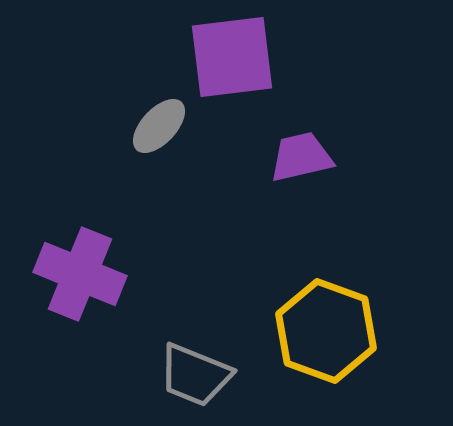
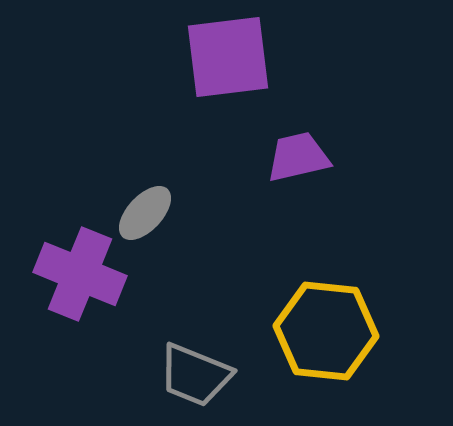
purple square: moved 4 px left
gray ellipse: moved 14 px left, 87 px down
purple trapezoid: moved 3 px left
yellow hexagon: rotated 14 degrees counterclockwise
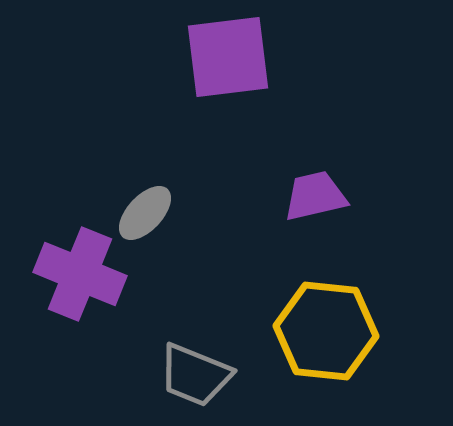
purple trapezoid: moved 17 px right, 39 px down
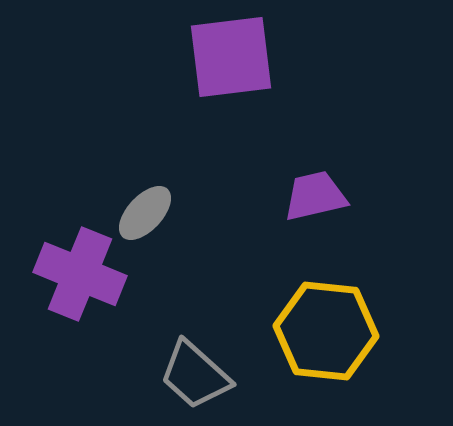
purple square: moved 3 px right
gray trapezoid: rotated 20 degrees clockwise
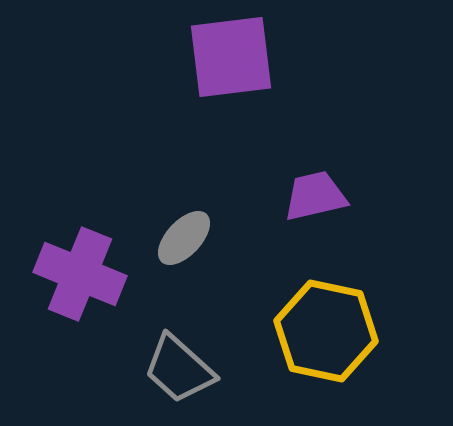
gray ellipse: moved 39 px right, 25 px down
yellow hexagon: rotated 6 degrees clockwise
gray trapezoid: moved 16 px left, 6 px up
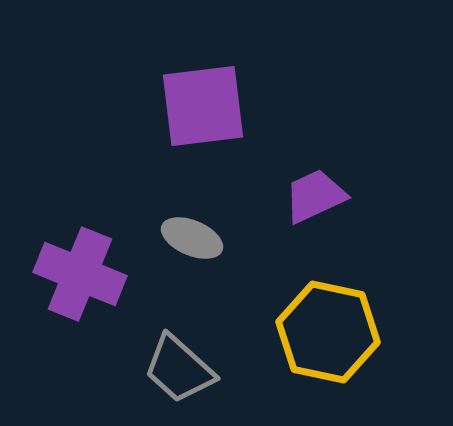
purple square: moved 28 px left, 49 px down
purple trapezoid: rotated 12 degrees counterclockwise
gray ellipse: moved 8 px right; rotated 70 degrees clockwise
yellow hexagon: moved 2 px right, 1 px down
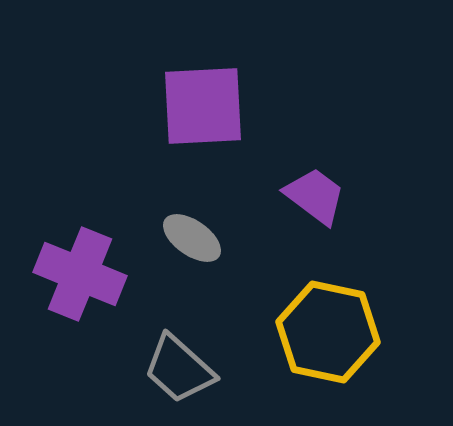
purple square: rotated 4 degrees clockwise
purple trapezoid: rotated 62 degrees clockwise
gray ellipse: rotated 12 degrees clockwise
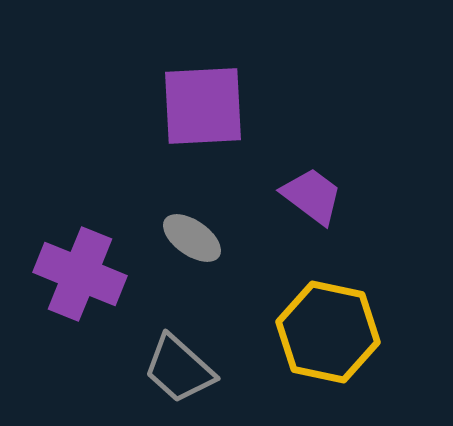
purple trapezoid: moved 3 px left
